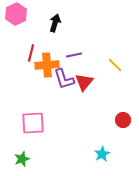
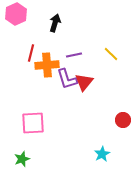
yellow line: moved 4 px left, 11 px up
purple L-shape: moved 3 px right
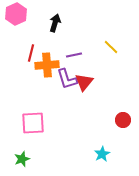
yellow line: moved 7 px up
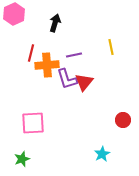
pink hexagon: moved 2 px left
yellow line: rotated 35 degrees clockwise
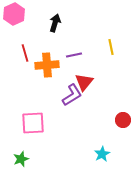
red line: moved 6 px left; rotated 30 degrees counterclockwise
purple L-shape: moved 5 px right, 16 px down; rotated 105 degrees counterclockwise
green star: moved 1 px left
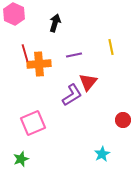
pink hexagon: rotated 10 degrees counterclockwise
orange cross: moved 8 px left, 1 px up
red triangle: moved 4 px right
pink square: rotated 20 degrees counterclockwise
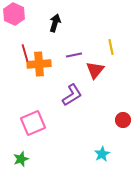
red triangle: moved 7 px right, 12 px up
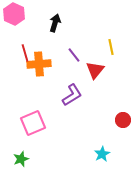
purple line: rotated 63 degrees clockwise
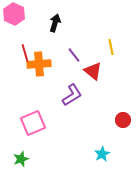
red triangle: moved 2 px left, 1 px down; rotated 30 degrees counterclockwise
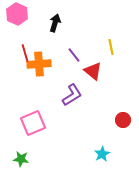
pink hexagon: moved 3 px right
green star: rotated 28 degrees clockwise
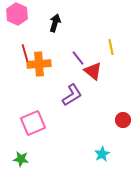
purple line: moved 4 px right, 3 px down
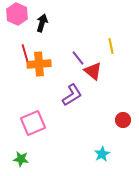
black arrow: moved 13 px left
yellow line: moved 1 px up
